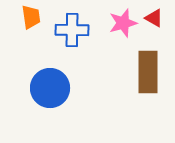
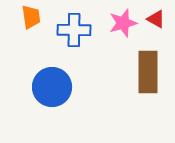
red triangle: moved 2 px right, 1 px down
blue cross: moved 2 px right
blue circle: moved 2 px right, 1 px up
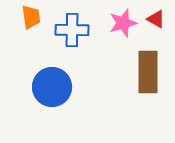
blue cross: moved 2 px left
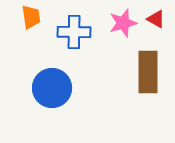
blue cross: moved 2 px right, 2 px down
blue circle: moved 1 px down
